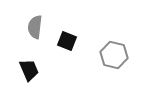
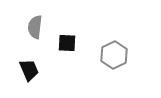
black square: moved 2 px down; rotated 18 degrees counterclockwise
gray hexagon: rotated 20 degrees clockwise
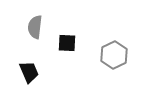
black trapezoid: moved 2 px down
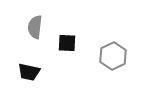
gray hexagon: moved 1 px left, 1 px down
black trapezoid: rotated 125 degrees clockwise
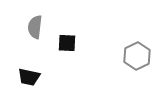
gray hexagon: moved 24 px right
black trapezoid: moved 5 px down
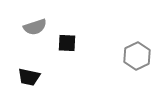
gray semicircle: rotated 115 degrees counterclockwise
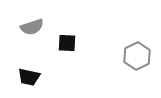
gray semicircle: moved 3 px left
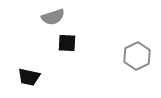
gray semicircle: moved 21 px right, 10 px up
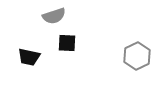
gray semicircle: moved 1 px right, 1 px up
black trapezoid: moved 20 px up
